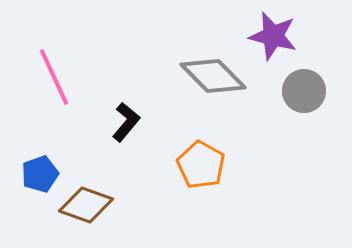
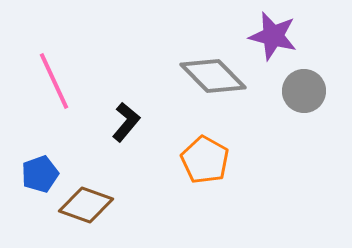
pink line: moved 4 px down
orange pentagon: moved 4 px right, 5 px up
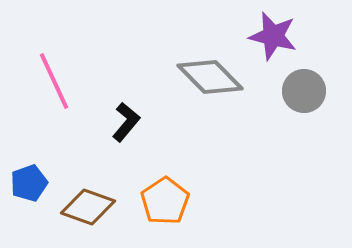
gray diamond: moved 3 px left, 1 px down
orange pentagon: moved 40 px left, 41 px down; rotated 9 degrees clockwise
blue pentagon: moved 11 px left, 9 px down
brown diamond: moved 2 px right, 2 px down
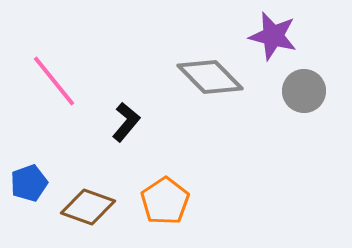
pink line: rotated 14 degrees counterclockwise
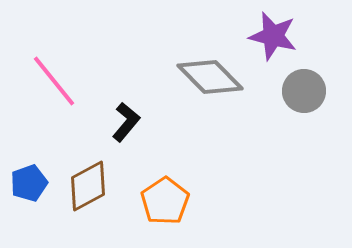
brown diamond: moved 21 px up; rotated 48 degrees counterclockwise
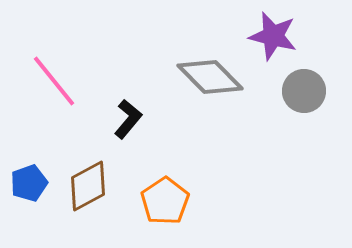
black L-shape: moved 2 px right, 3 px up
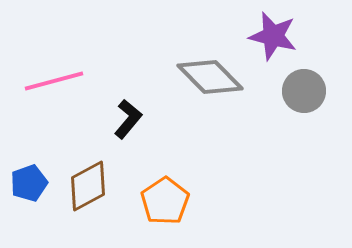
pink line: rotated 66 degrees counterclockwise
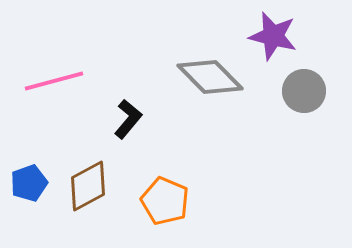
orange pentagon: rotated 15 degrees counterclockwise
